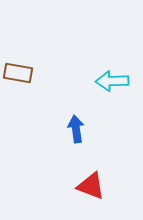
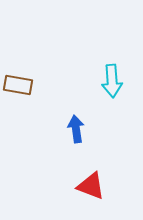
brown rectangle: moved 12 px down
cyan arrow: rotated 92 degrees counterclockwise
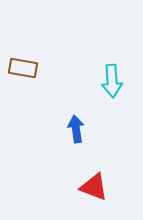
brown rectangle: moved 5 px right, 17 px up
red triangle: moved 3 px right, 1 px down
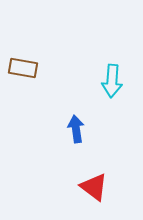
cyan arrow: rotated 8 degrees clockwise
red triangle: rotated 16 degrees clockwise
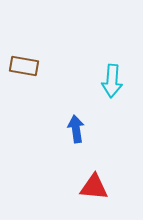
brown rectangle: moved 1 px right, 2 px up
red triangle: rotated 32 degrees counterclockwise
